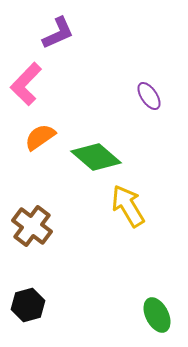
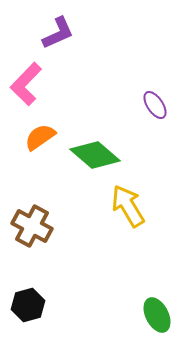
purple ellipse: moved 6 px right, 9 px down
green diamond: moved 1 px left, 2 px up
brown cross: rotated 9 degrees counterclockwise
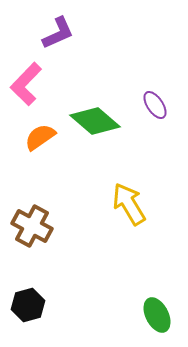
green diamond: moved 34 px up
yellow arrow: moved 1 px right, 2 px up
